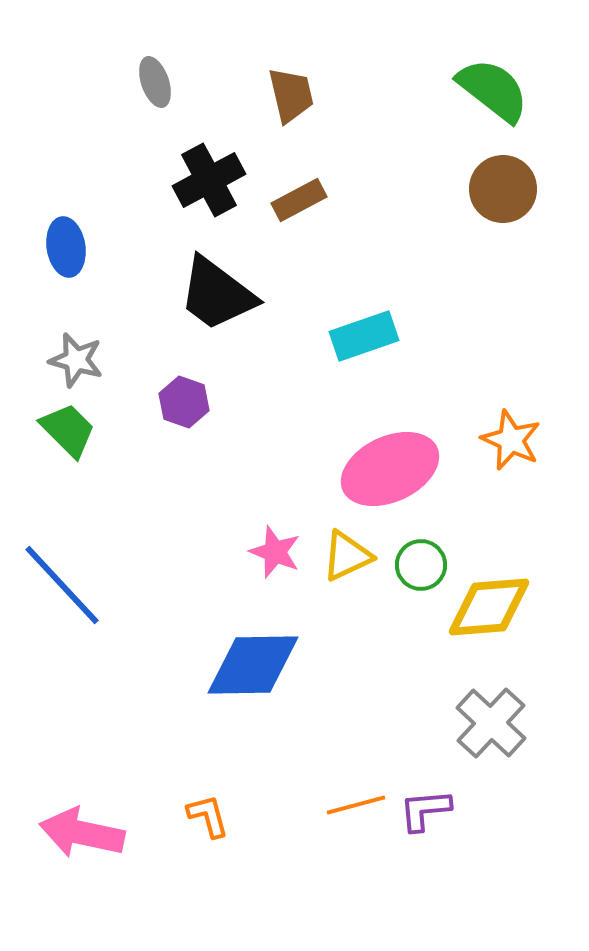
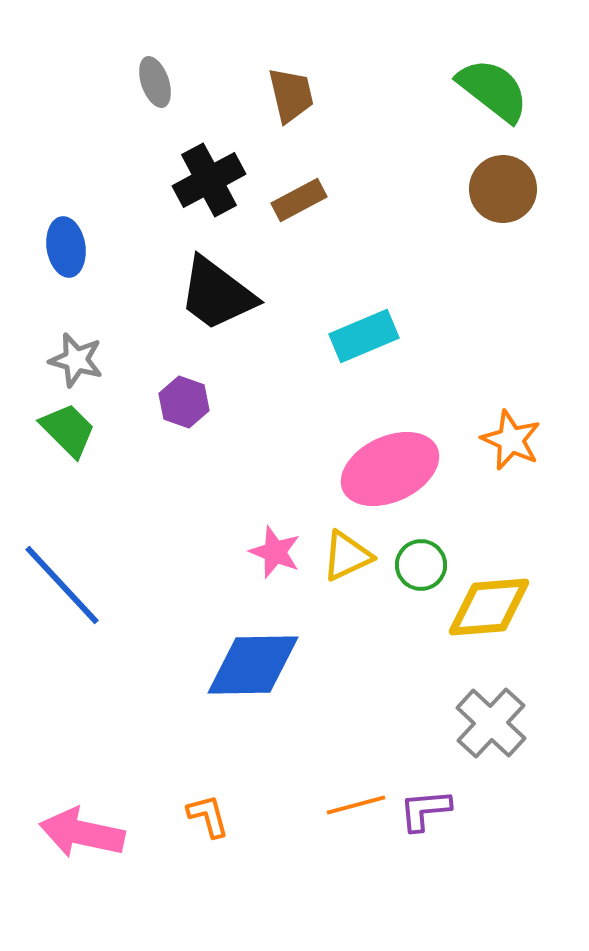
cyan rectangle: rotated 4 degrees counterclockwise
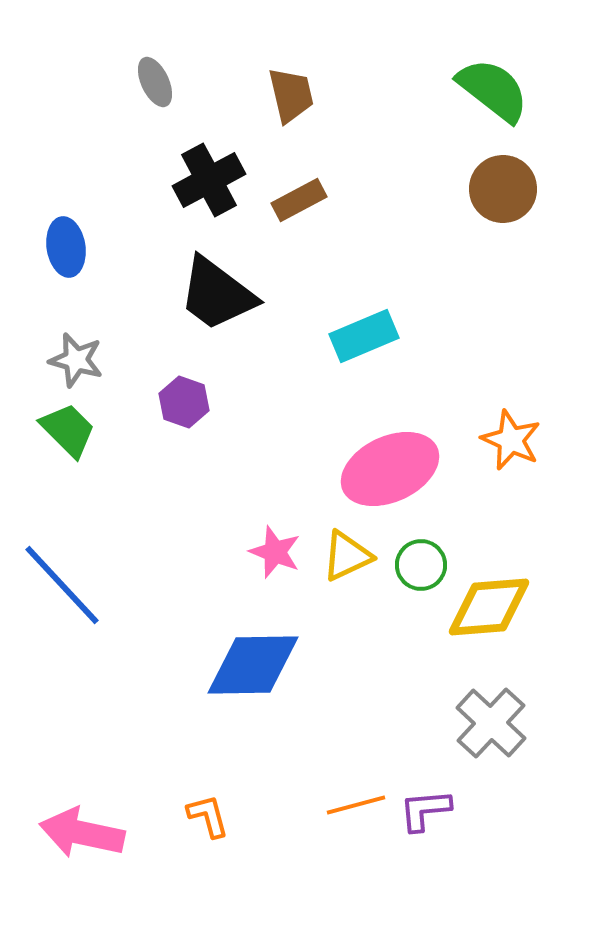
gray ellipse: rotated 6 degrees counterclockwise
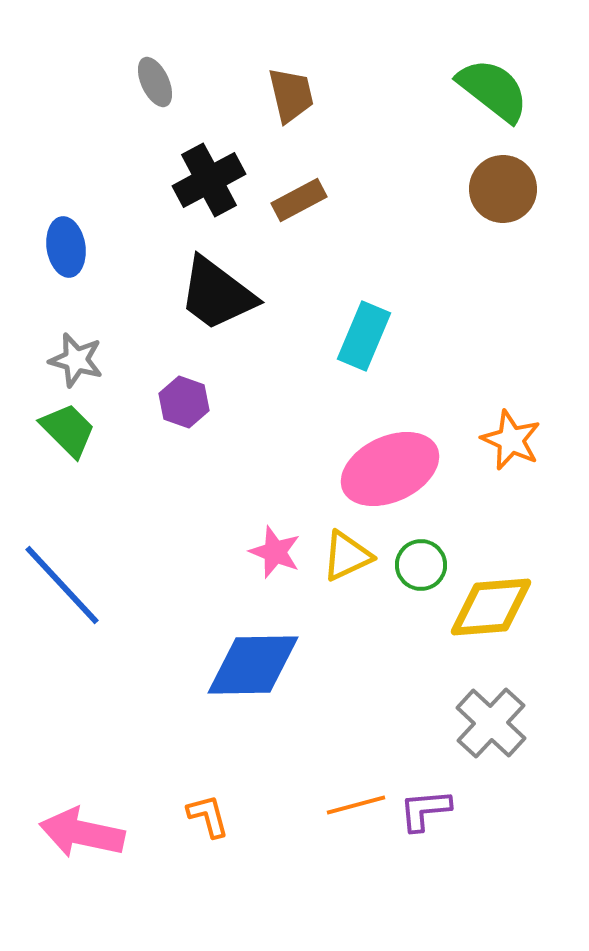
cyan rectangle: rotated 44 degrees counterclockwise
yellow diamond: moved 2 px right
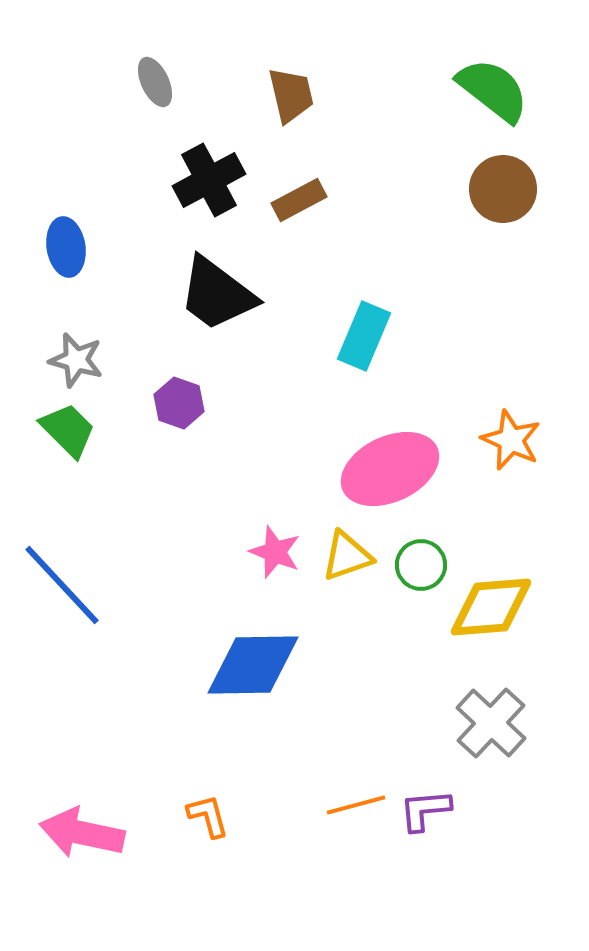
purple hexagon: moved 5 px left, 1 px down
yellow triangle: rotated 6 degrees clockwise
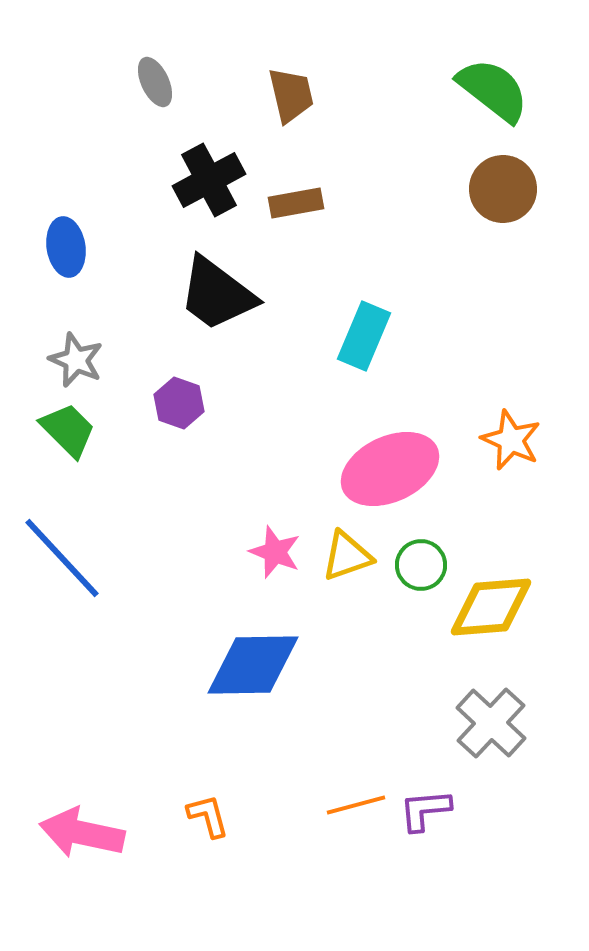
brown rectangle: moved 3 px left, 3 px down; rotated 18 degrees clockwise
gray star: rotated 8 degrees clockwise
blue line: moved 27 px up
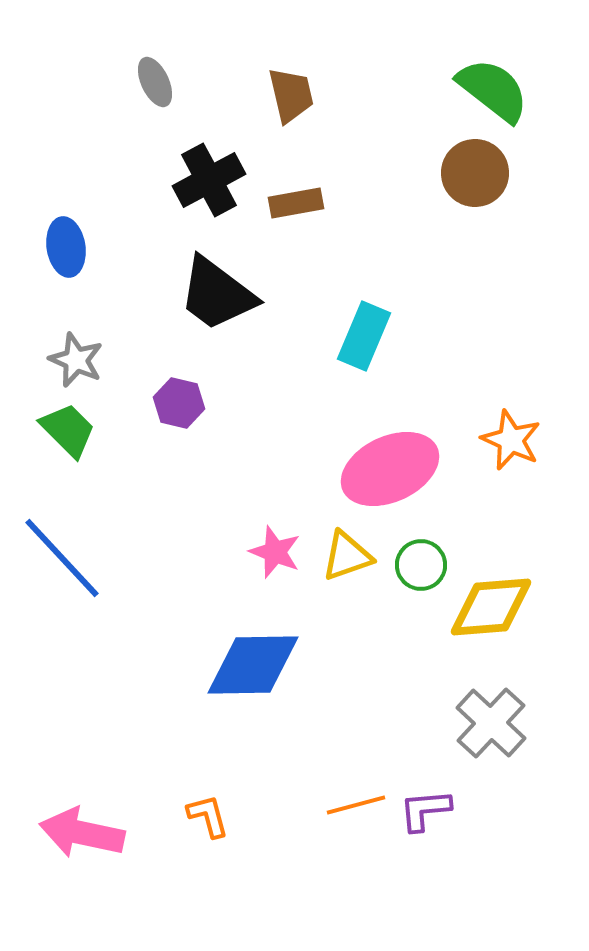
brown circle: moved 28 px left, 16 px up
purple hexagon: rotated 6 degrees counterclockwise
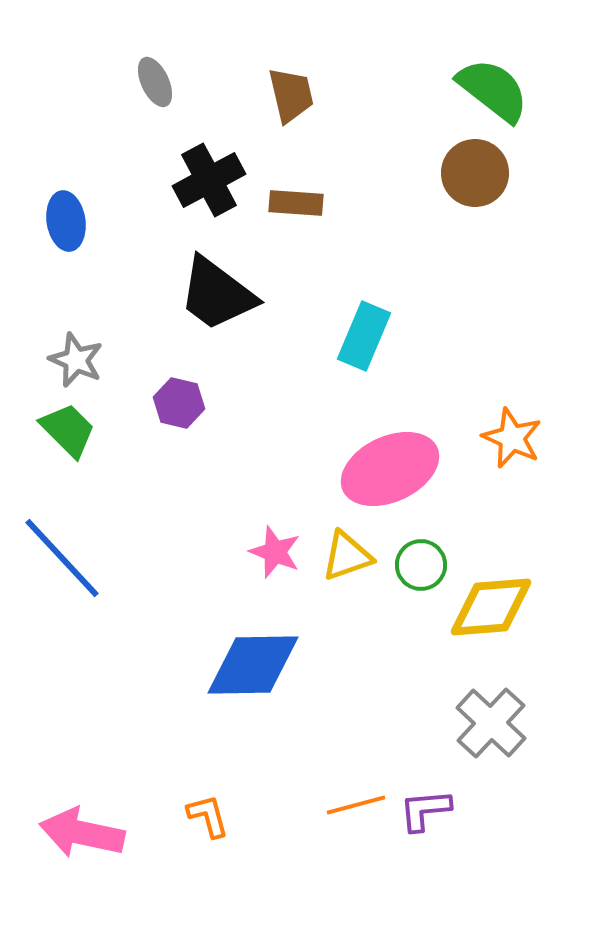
brown rectangle: rotated 14 degrees clockwise
blue ellipse: moved 26 px up
orange star: moved 1 px right, 2 px up
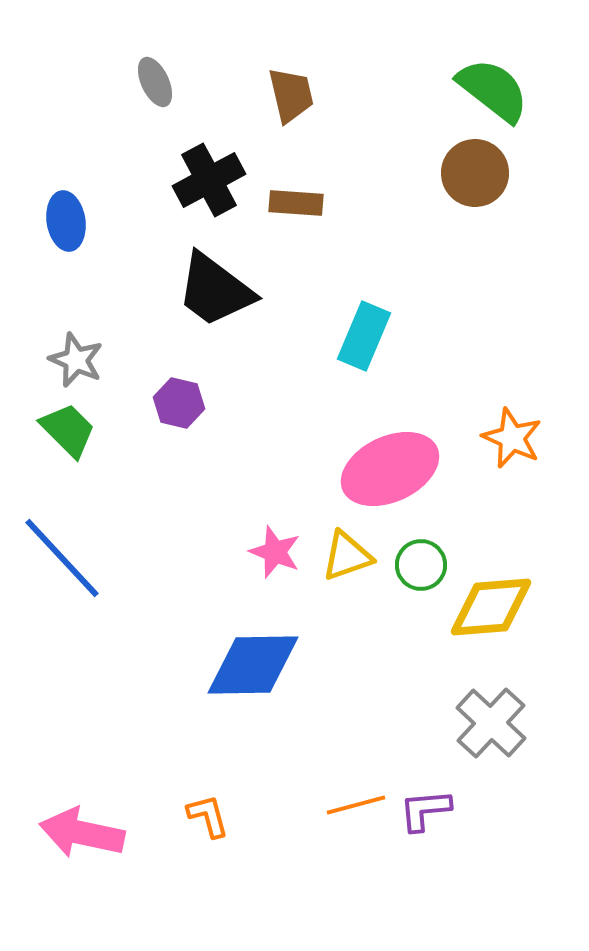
black trapezoid: moved 2 px left, 4 px up
